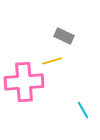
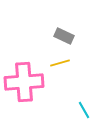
yellow line: moved 8 px right, 2 px down
cyan line: moved 1 px right
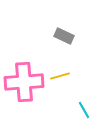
yellow line: moved 13 px down
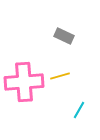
cyan line: moved 5 px left; rotated 60 degrees clockwise
